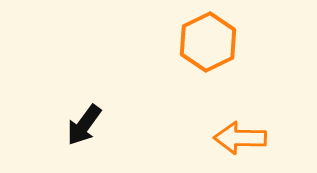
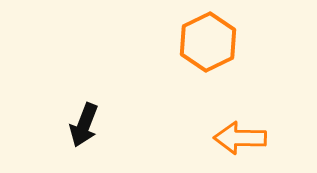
black arrow: rotated 15 degrees counterclockwise
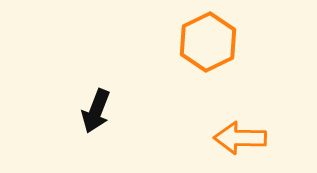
black arrow: moved 12 px right, 14 px up
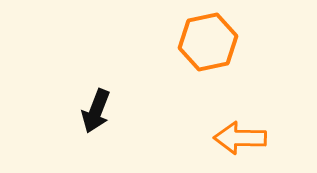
orange hexagon: rotated 14 degrees clockwise
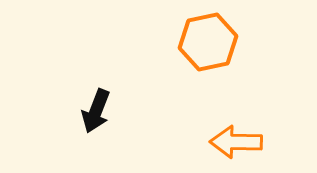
orange arrow: moved 4 px left, 4 px down
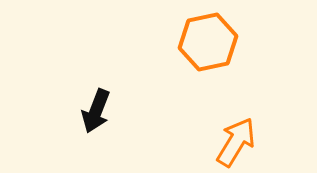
orange arrow: rotated 120 degrees clockwise
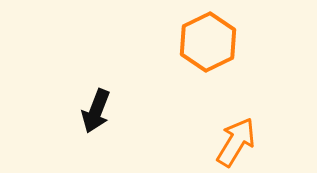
orange hexagon: rotated 14 degrees counterclockwise
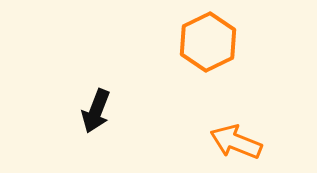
orange arrow: rotated 99 degrees counterclockwise
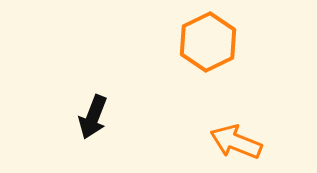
black arrow: moved 3 px left, 6 px down
